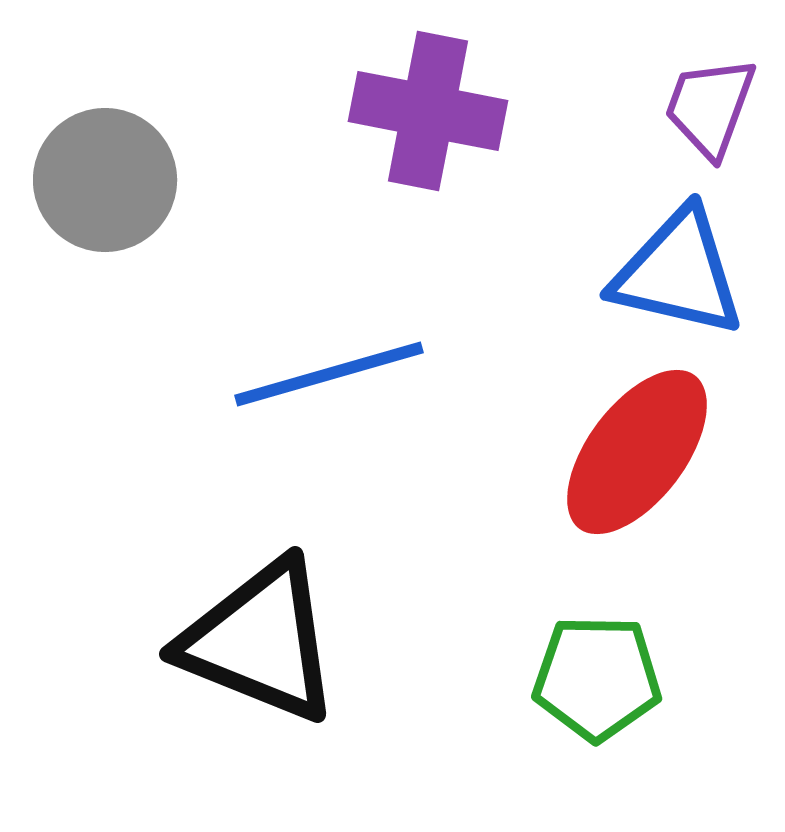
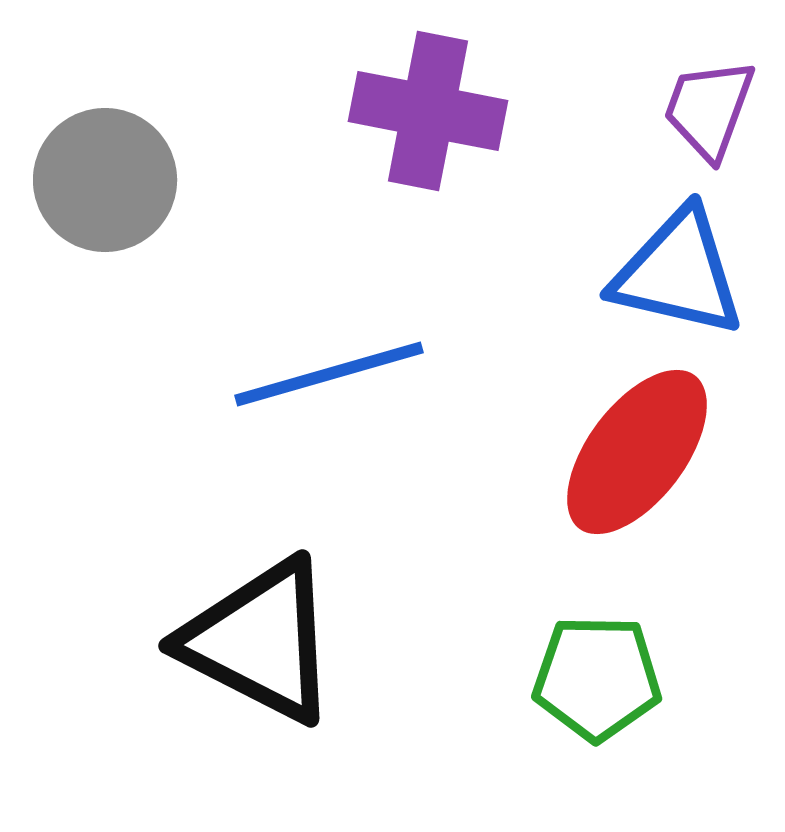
purple trapezoid: moved 1 px left, 2 px down
black triangle: rotated 5 degrees clockwise
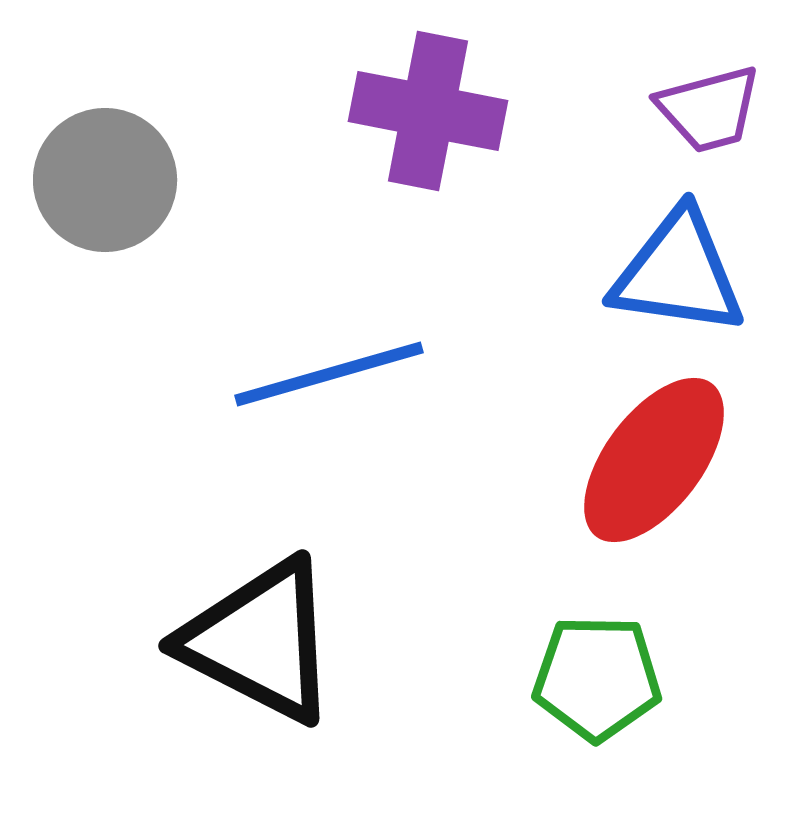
purple trapezoid: rotated 125 degrees counterclockwise
blue triangle: rotated 5 degrees counterclockwise
red ellipse: moved 17 px right, 8 px down
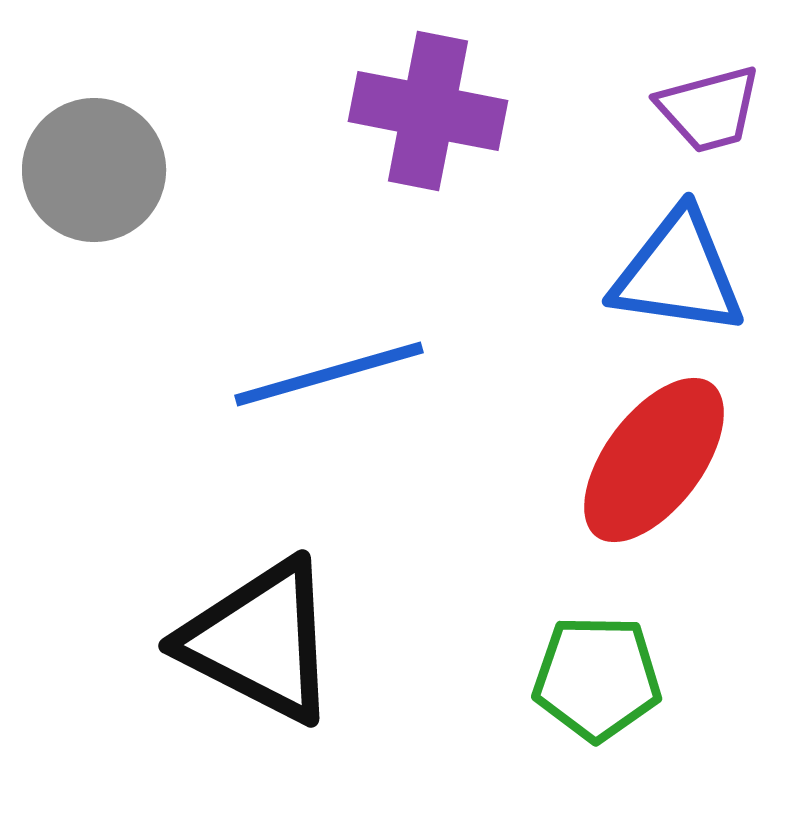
gray circle: moved 11 px left, 10 px up
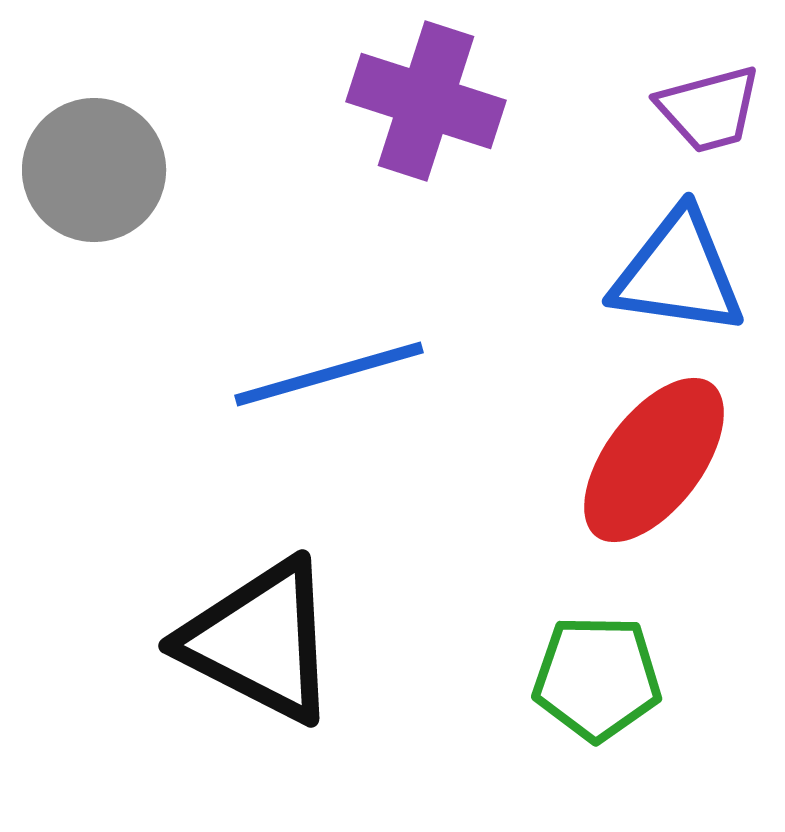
purple cross: moved 2 px left, 10 px up; rotated 7 degrees clockwise
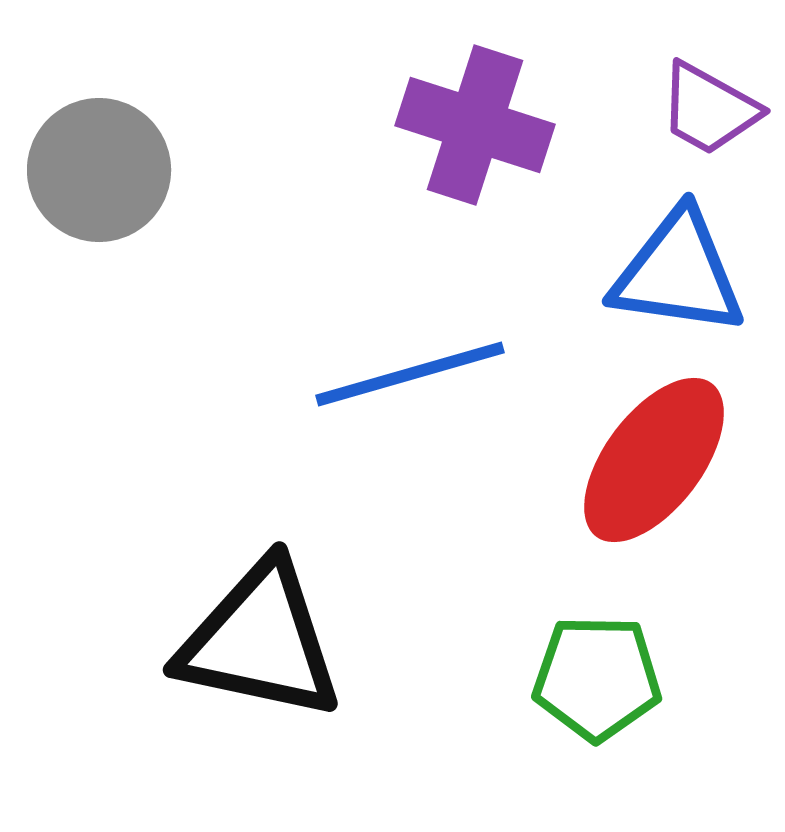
purple cross: moved 49 px right, 24 px down
purple trapezoid: rotated 44 degrees clockwise
gray circle: moved 5 px right
blue line: moved 81 px right
black triangle: rotated 15 degrees counterclockwise
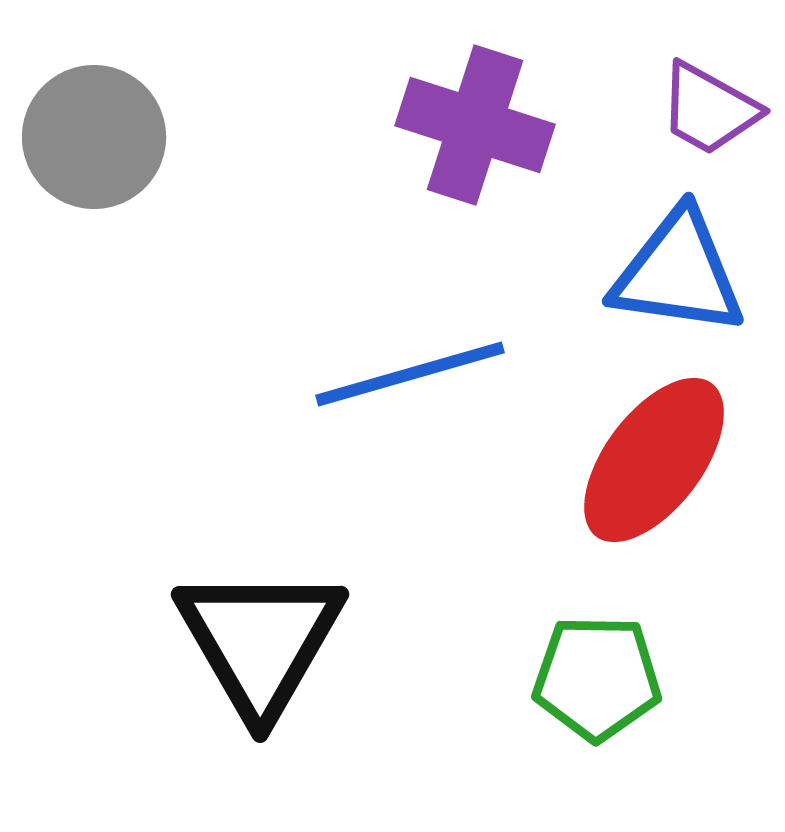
gray circle: moved 5 px left, 33 px up
black triangle: rotated 48 degrees clockwise
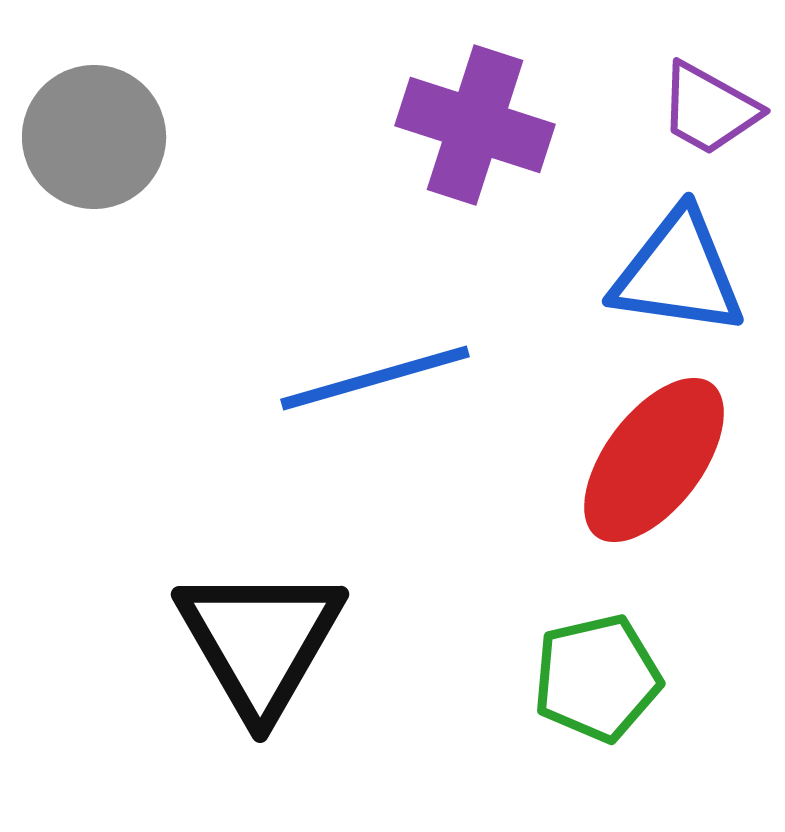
blue line: moved 35 px left, 4 px down
green pentagon: rotated 14 degrees counterclockwise
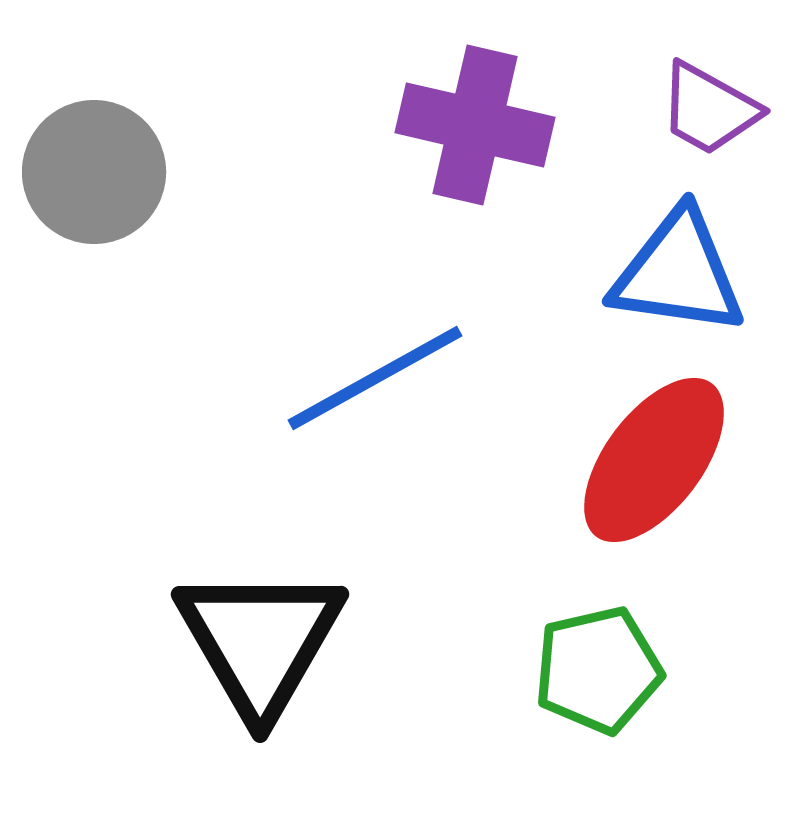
purple cross: rotated 5 degrees counterclockwise
gray circle: moved 35 px down
blue line: rotated 13 degrees counterclockwise
green pentagon: moved 1 px right, 8 px up
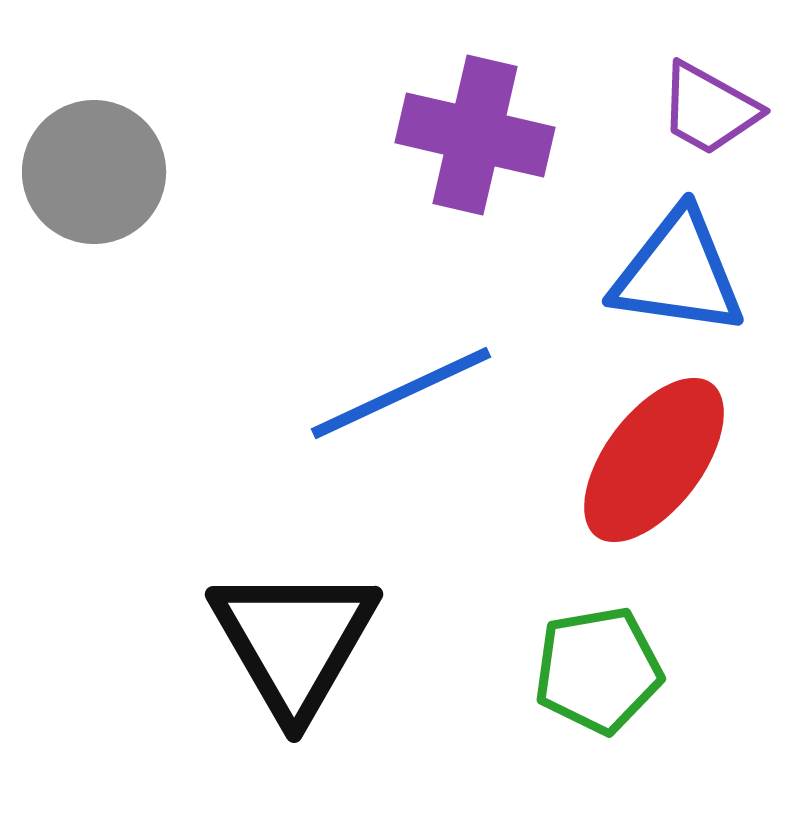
purple cross: moved 10 px down
blue line: moved 26 px right, 15 px down; rotated 4 degrees clockwise
black triangle: moved 34 px right
green pentagon: rotated 3 degrees clockwise
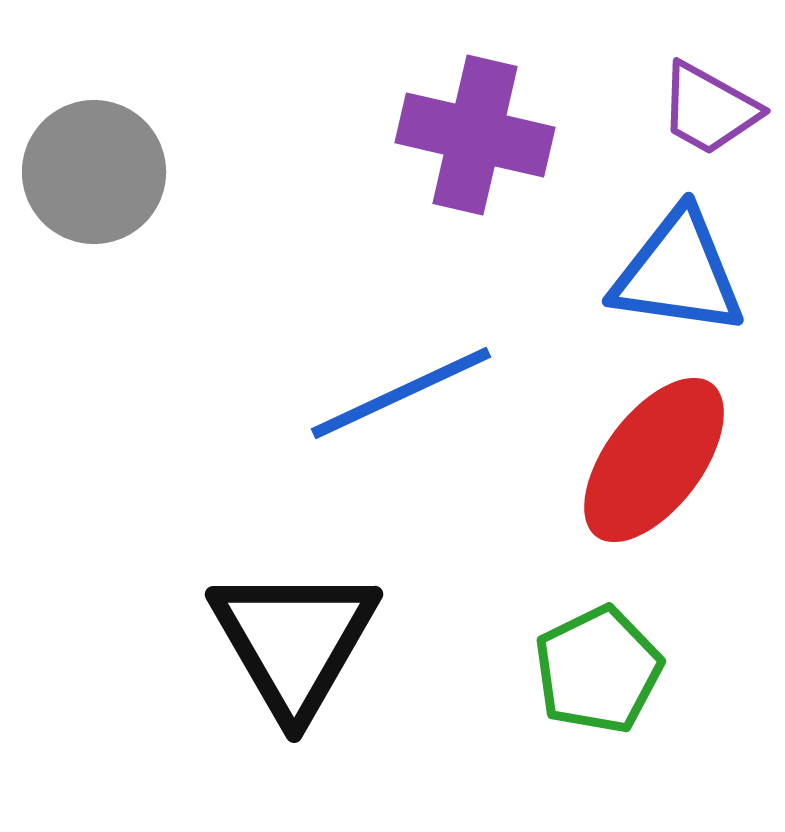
green pentagon: rotated 16 degrees counterclockwise
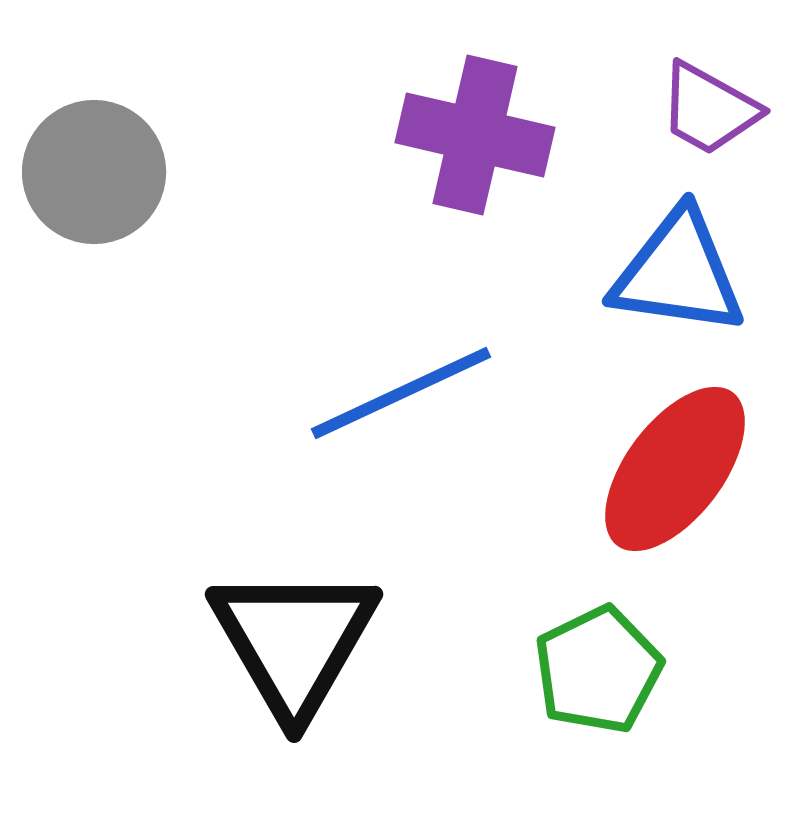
red ellipse: moved 21 px right, 9 px down
